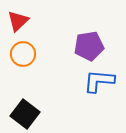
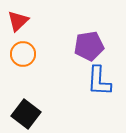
blue L-shape: rotated 92 degrees counterclockwise
black square: moved 1 px right
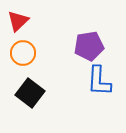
orange circle: moved 1 px up
black square: moved 4 px right, 21 px up
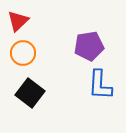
blue L-shape: moved 1 px right, 4 px down
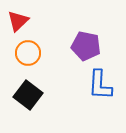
purple pentagon: moved 3 px left; rotated 20 degrees clockwise
orange circle: moved 5 px right
black square: moved 2 px left, 2 px down
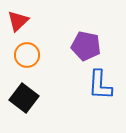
orange circle: moved 1 px left, 2 px down
black square: moved 4 px left, 3 px down
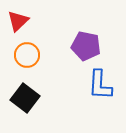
black square: moved 1 px right
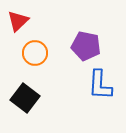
orange circle: moved 8 px right, 2 px up
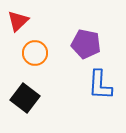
purple pentagon: moved 2 px up
